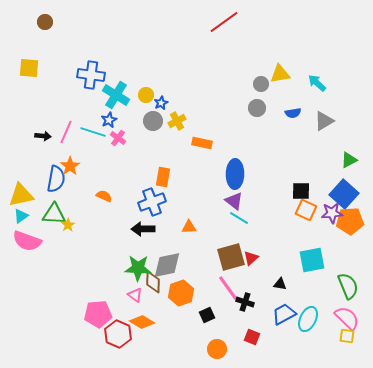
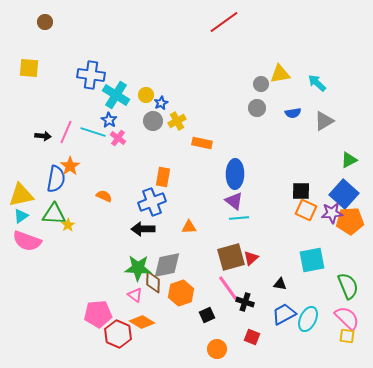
blue star at (109, 120): rotated 14 degrees counterclockwise
cyan line at (239, 218): rotated 36 degrees counterclockwise
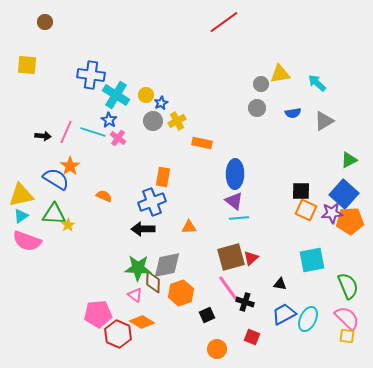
yellow square at (29, 68): moved 2 px left, 3 px up
blue semicircle at (56, 179): rotated 68 degrees counterclockwise
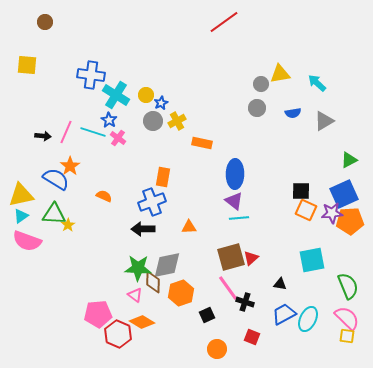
blue square at (344, 194): rotated 24 degrees clockwise
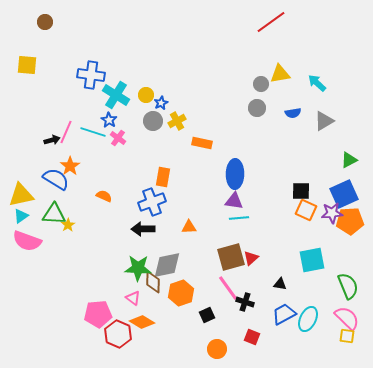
red line at (224, 22): moved 47 px right
black arrow at (43, 136): moved 9 px right, 4 px down; rotated 21 degrees counterclockwise
purple triangle at (234, 201): rotated 30 degrees counterclockwise
pink triangle at (135, 295): moved 2 px left, 3 px down
